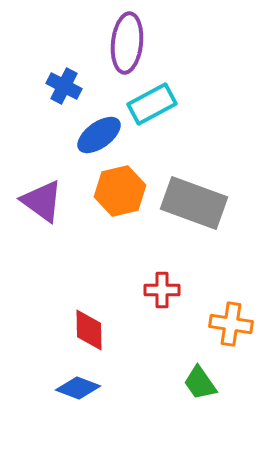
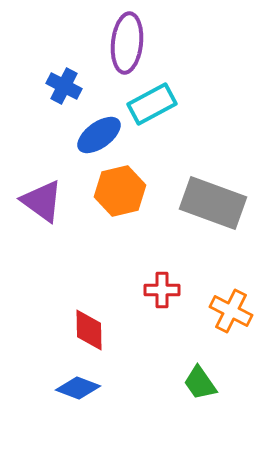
gray rectangle: moved 19 px right
orange cross: moved 13 px up; rotated 18 degrees clockwise
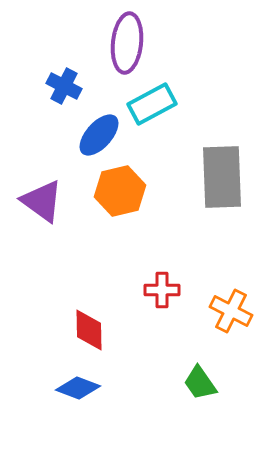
blue ellipse: rotated 12 degrees counterclockwise
gray rectangle: moved 9 px right, 26 px up; rotated 68 degrees clockwise
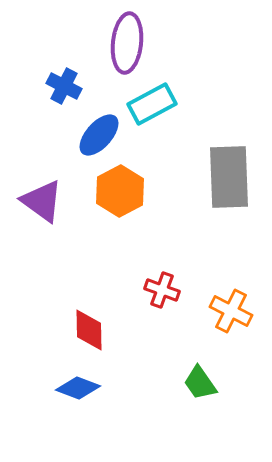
gray rectangle: moved 7 px right
orange hexagon: rotated 15 degrees counterclockwise
red cross: rotated 20 degrees clockwise
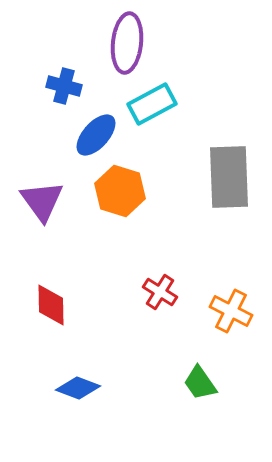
blue cross: rotated 12 degrees counterclockwise
blue ellipse: moved 3 px left
orange hexagon: rotated 15 degrees counterclockwise
purple triangle: rotated 18 degrees clockwise
red cross: moved 2 px left, 2 px down; rotated 12 degrees clockwise
red diamond: moved 38 px left, 25 px up
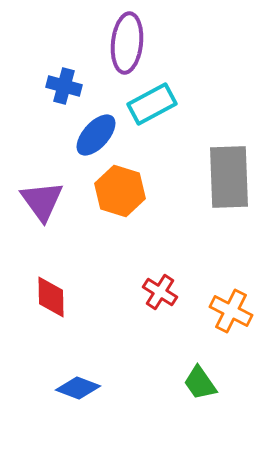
red diamond: moved 8 px up
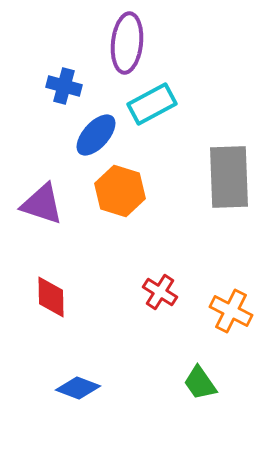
purple triangle: moved 3 px down; rotated 36 degrees counterclockwise
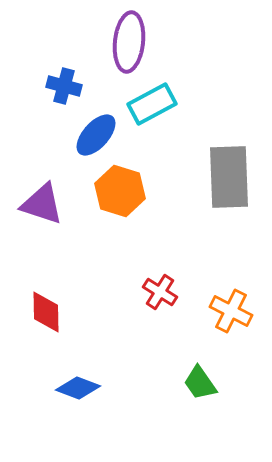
purple ellipse: moved 2 px right, 1 px up
red diamond: moved 5 px left, 15 px down
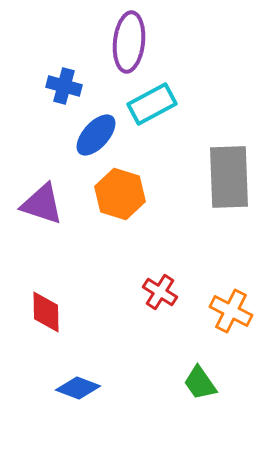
orange hexagon: moved 3 px down
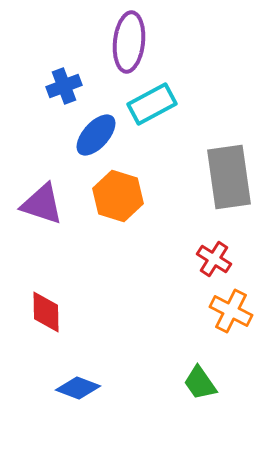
blue cross: rotated 36 degrees counterclockwise
gray rectangle: rotated 6 degrees counterclockwise
orange hexagon: moved 2 px left, 2 px down
red cross: moved 54 px right, 33 px up
